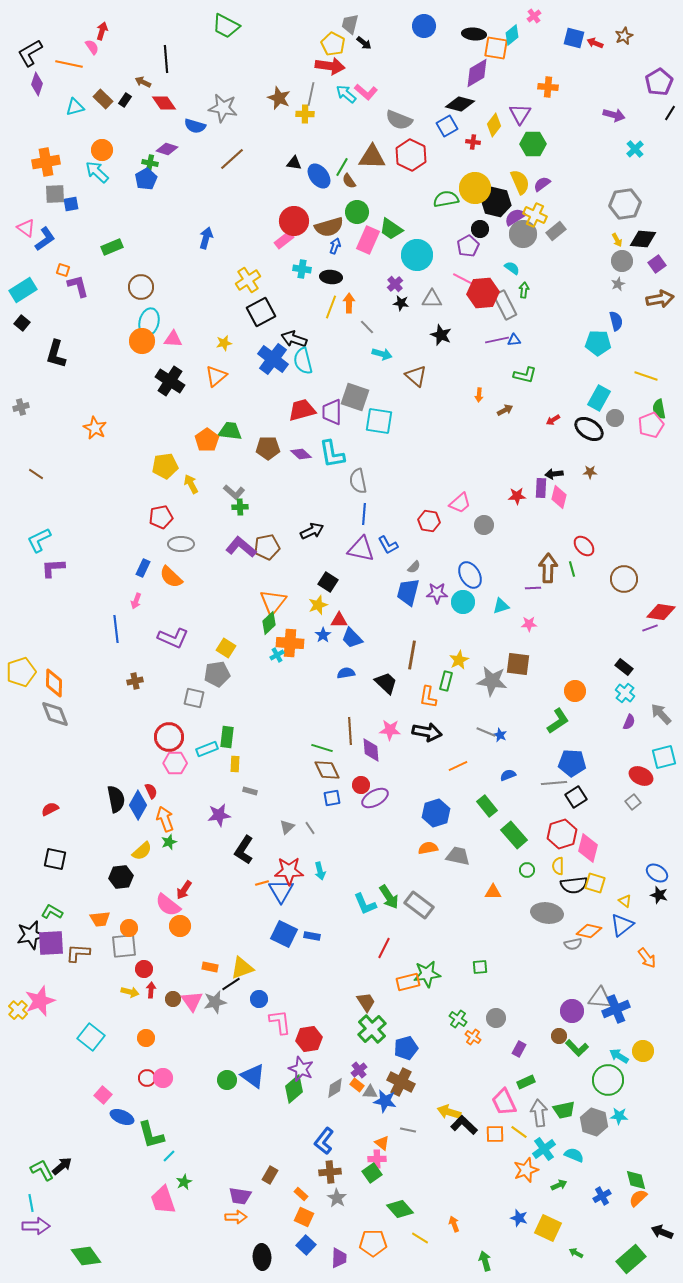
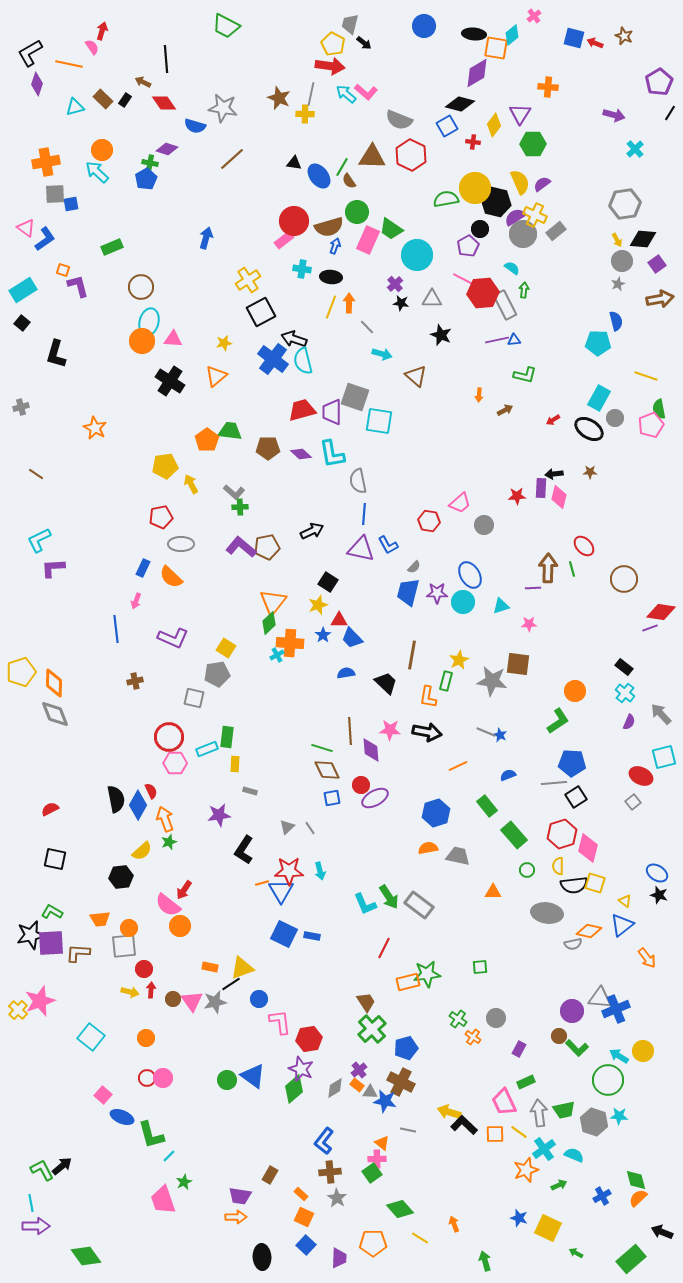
brown star at (624, 36): rotated 24 degrees counterclockwise
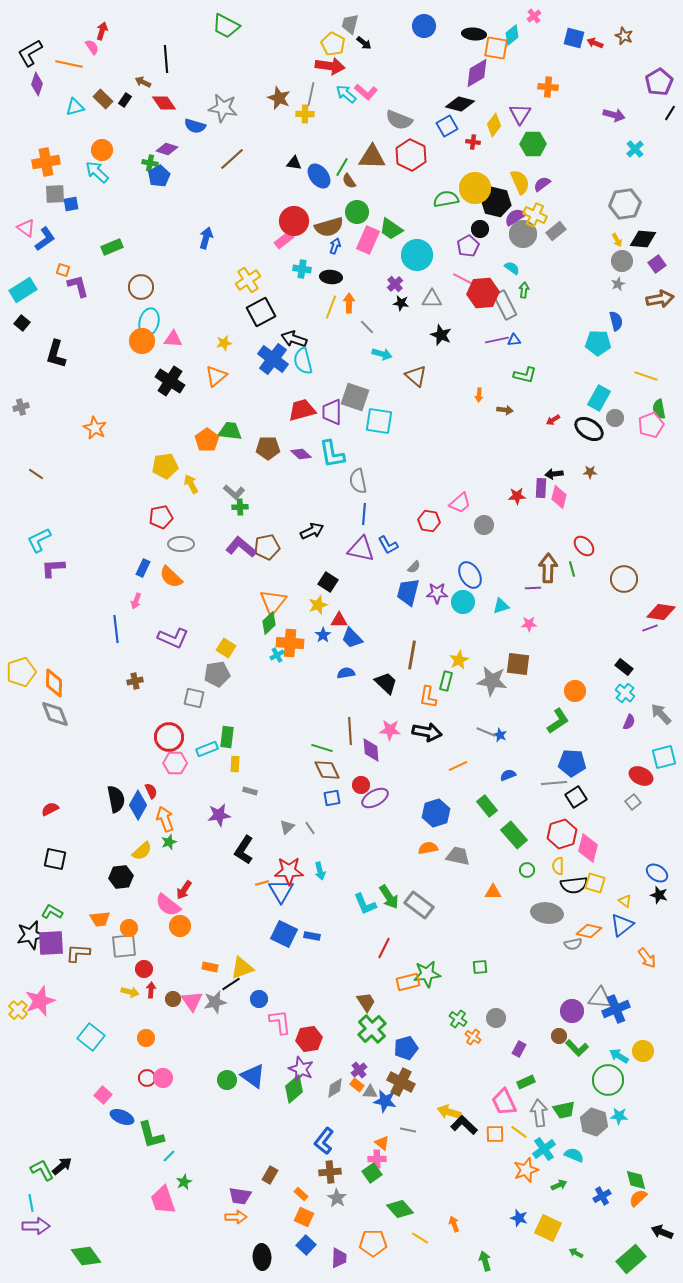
blue pentagon at (146, 179): moved 13 px right, 3 px up
brown arrow at (505, 410): rotated 35 degrees clockwise
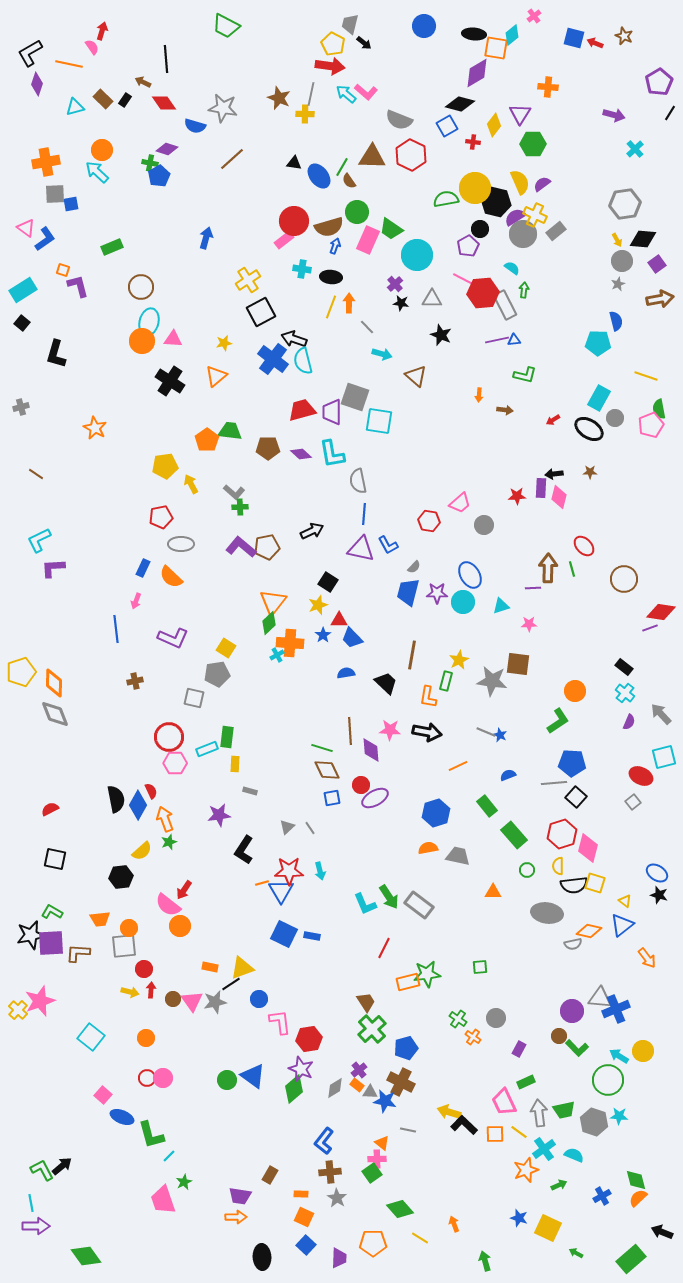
black square at (576, 797): rotated 15 degrees counterclockwise
orange rectangle at (301, 1194): rotated 40 degrees counterclockwise
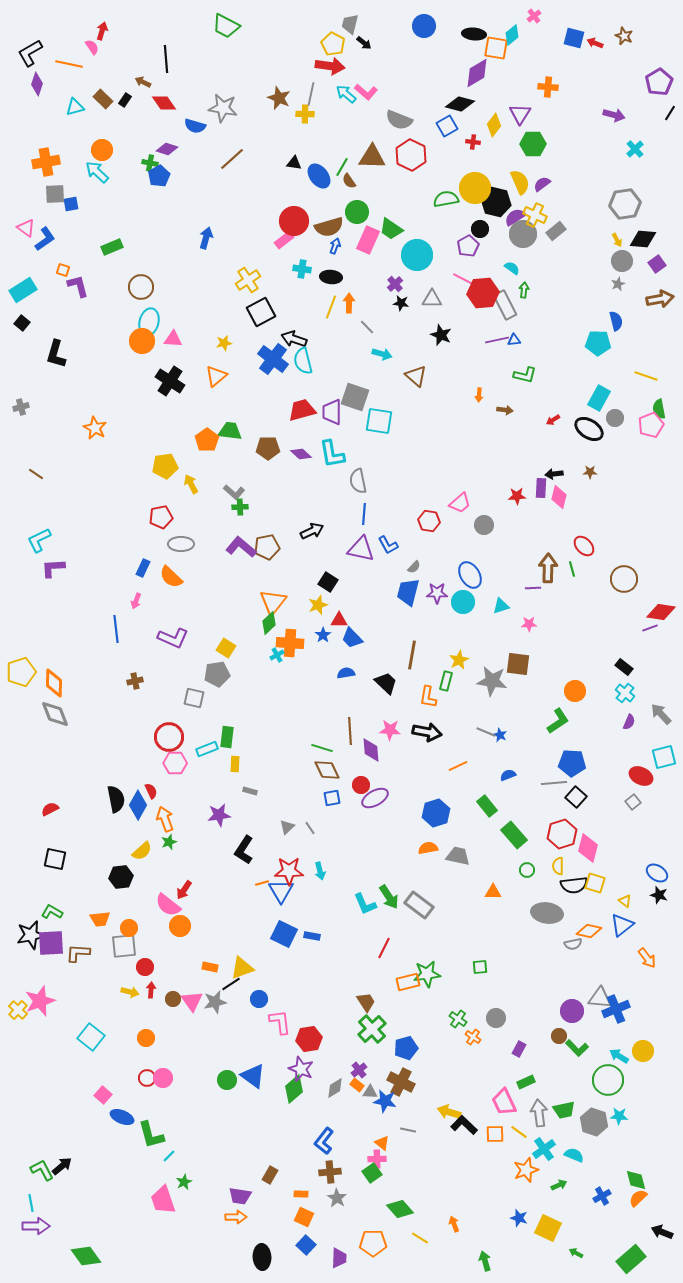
red circle at (144, 969): moved 1 px right, 2 px up
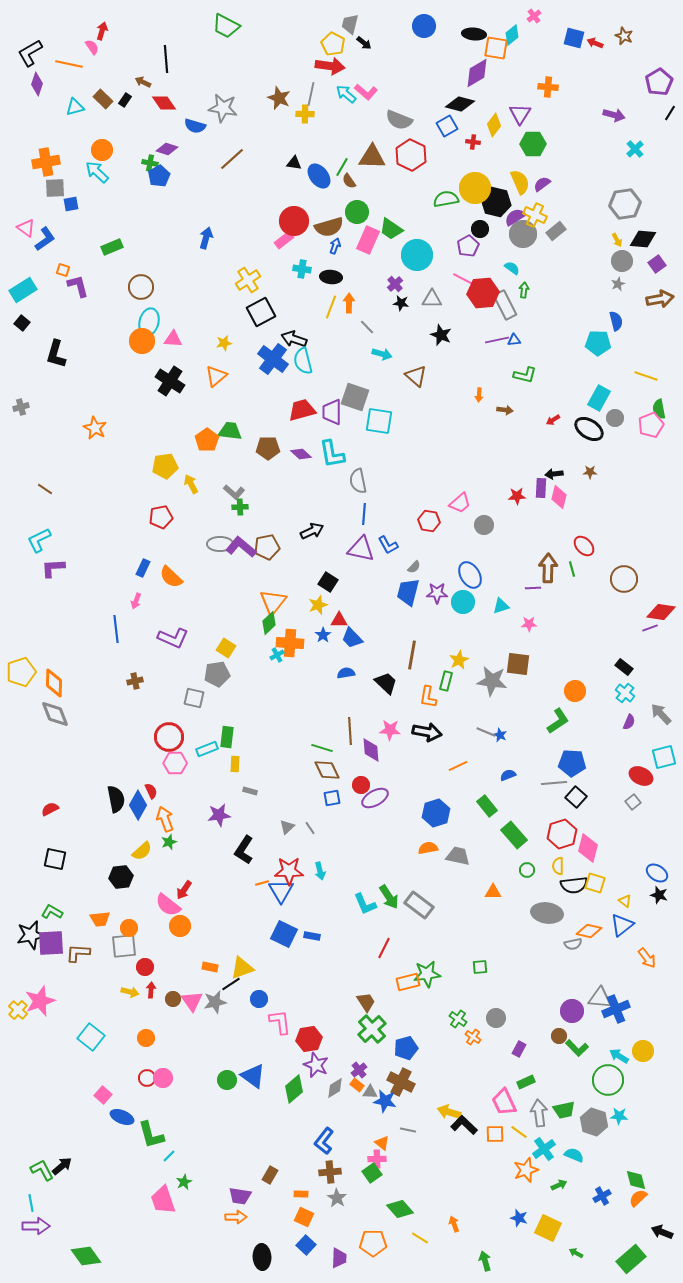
gray square at (55, 194): moved 6 px up
brown line at (36, 474): moved 9 px right, 15 px down
gray ellipse at (181, 544): moved 39 px right
purple star at (301, 1069): moved 15 px right, 4 px up
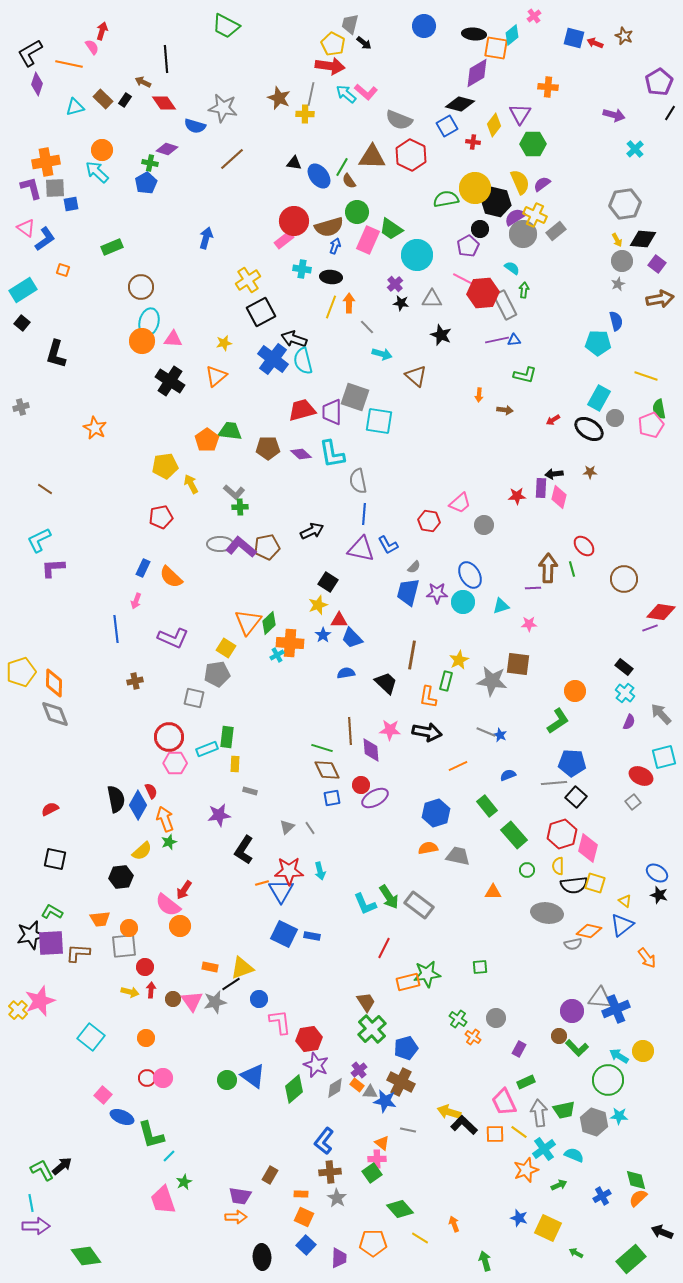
blue pentagon at (159, 176): moved 13 px left, 7 px down
purple square at (657, 264): rotated 18 degrees counterclockwise
purple L-shape at (78, 286): moved 47 px left, 98 px up
orange triangle at (273, 602): moved 25 px left, 20 px down
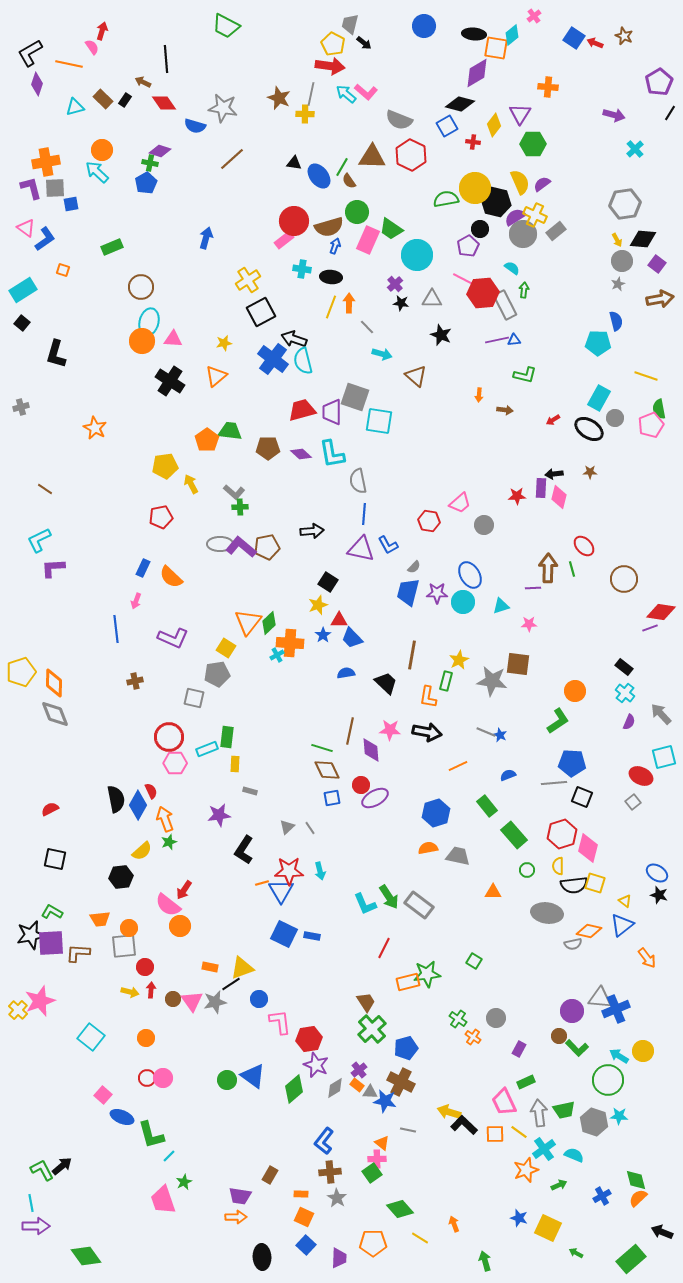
blue square at (574, 38): rotated 20 degrees clockwise
purple diamond at (167, 149): moved 7 px left, 2 px down
black arrow at (312, 531): rotated 20 degrees clockwise
brown line at (350, 731): rotated 16 degrees clockwise
black square at (576, 797): moved 6 px right; rotated 20 degrees counterclockwise
green square at (480, 967): moved 6 px left, 6 px up; rotated 35 degrees clockwise
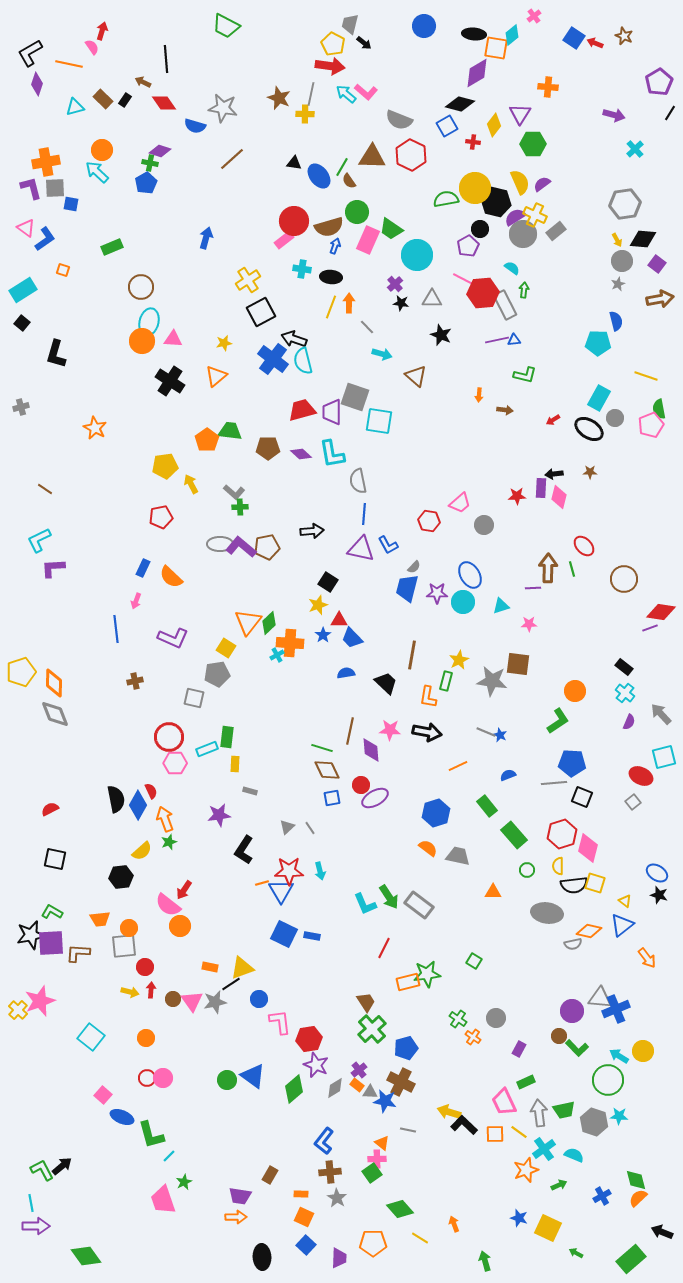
blue square at (71, 204): rotated 21 degrees clockwise
blue trapezoid at (408, 592): moved 1 px left, 4 px up
orange semicircle at (428, 848): rotated 48 degrees clockwise
